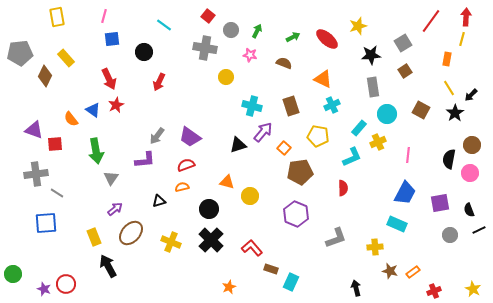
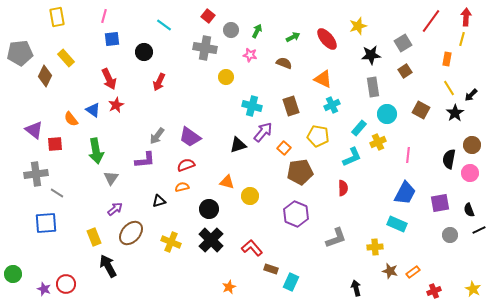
red ellipse at (327, 39): rotated 10 degrees clockwise
purple triangle at (34, 130): rotated 18 degrees clockwise
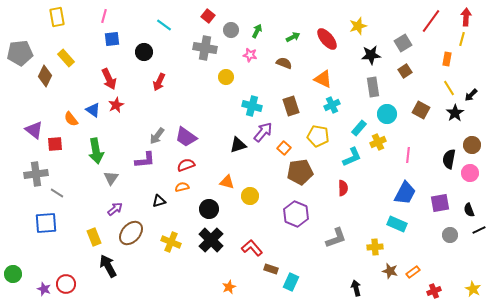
purple trapezoid at (190, 137): moved 4 px left
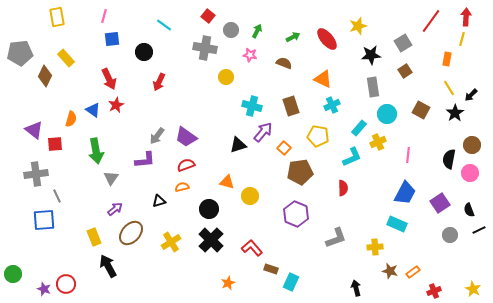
orange semicircle at (71, 119): rotated 126 degrees counterclockwise
gray line at (57, 193): moved 3 px down; rotated 32 degrees clockwise
purple square at (440, 203): rotated 24 degrees counterclockwise
blue square at (46, 223): moved 2 px left, 3 px up
yellow cross at (171, 242): rotated 36 degrees clockwise
orange star at (229, 287): moved 1 px left, 4 px up
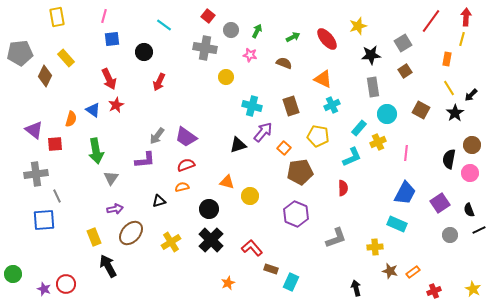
pink line at (408, 155): moved 2 px left, 2 px up
purple arrow at (115, 209): rotated 28 degrees clockwise
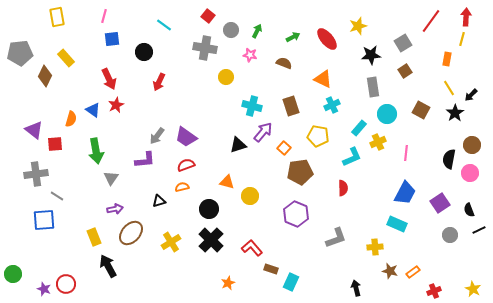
gray line at (57, 196): rotated 32 degrees counterclockwise
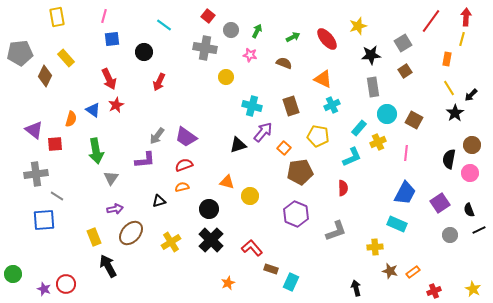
brown square at (421, 110): moved 7 px left, 10 px down
red semicircle at (186, 165): moved 2 px left
gray L-shape at (336, 238): moved 7 px up
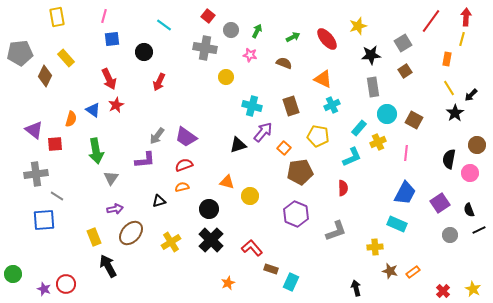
brown circle at (472, 145): moved 5 px right
red cross at (434, 291): moved 9 px right; rotated 24 degrees counterclockwise
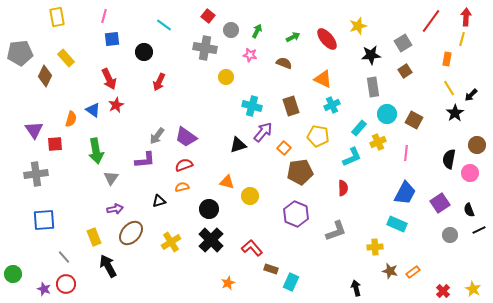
purple triangle at (34, 130): rotated 18 degrees clockwise
gray line at (57, 196): moved 7 px right, 61 px down; rotated 16 degrees clockwise
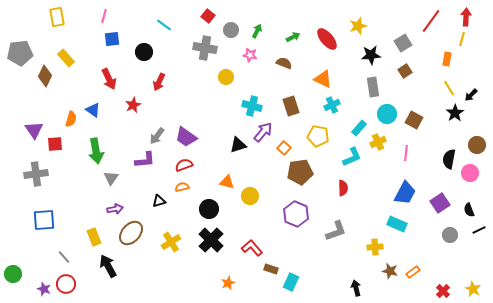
red star at (116, 105): moved 17 px right
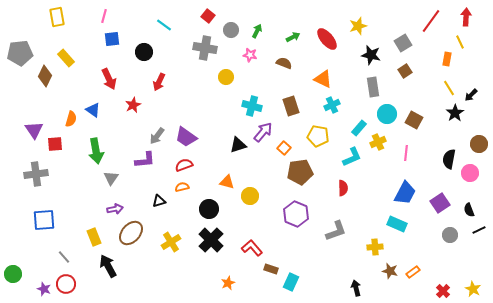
yellow line at (462, 39): moved 2 px left, 3 px down; rotated 40 degrees counterclockwise
black star at (371, 55): rotated 18 degrees clockwise
brown circle at (477, 145): moved 2 px right, 1 px up
